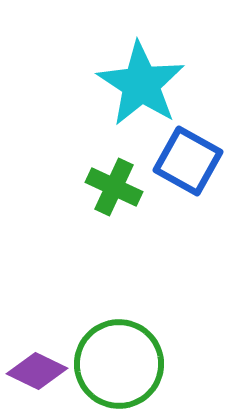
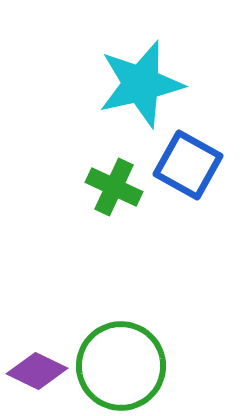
cyan star: rotated 26 degrees clockwise
blue square: moved 4 px down
green circle: moved 2 px right, 2 px down
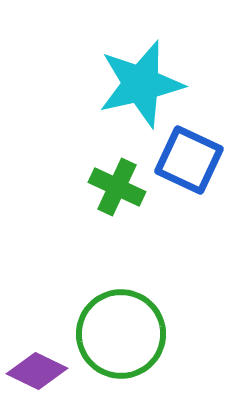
blue square: moved 1 px right, 5 px up; rotated 4 degrees counterclockwise
green cross: moved 3 px right
green circle: moved 32 px up
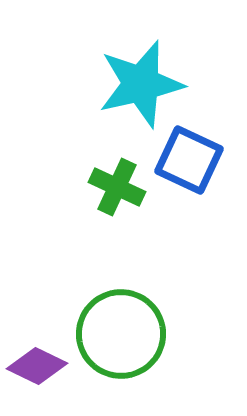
purple diamond: moved 5 px up
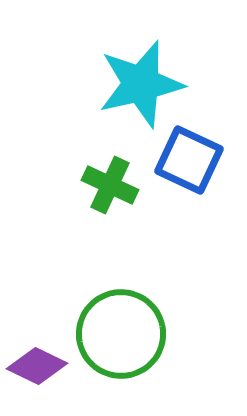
green cross: moved 7 px left, 2 px up
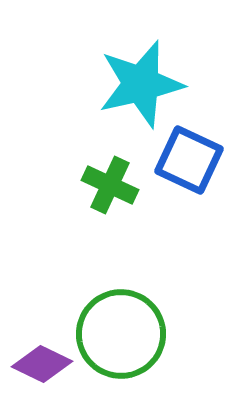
purple diamond: moved 5 px right, 2 px up
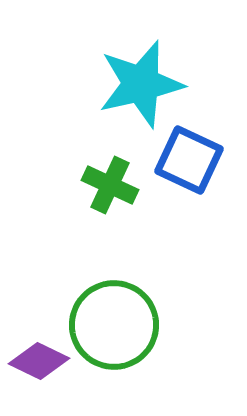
green circle: moved 7 px left, 9 px up
purple diamond: moved 3 px left, 3 px up
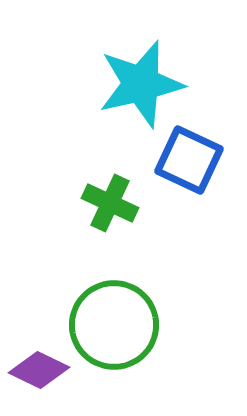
green cross: moved 18 px down
purple diamond: moved 9 px down
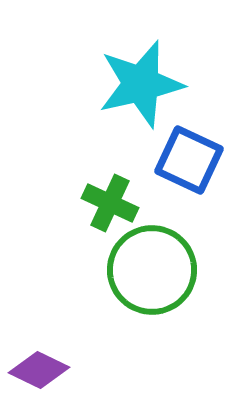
green circle: moved 38 px right, 55 px up
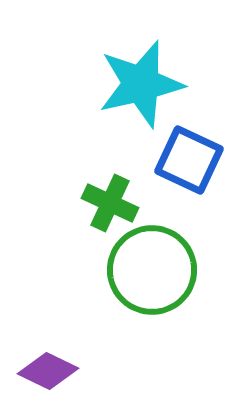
purple diamond: moved 9 px right, 1 px down
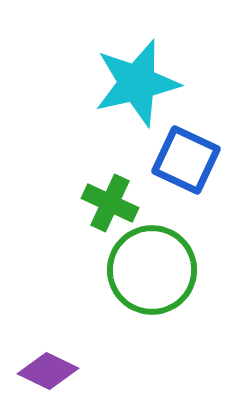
cyan star: moved 4 px left, 1 px up
blue square: moved 3 px left
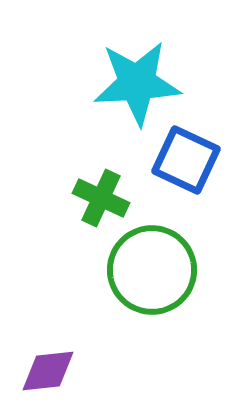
cyan star: rotated 10 degrees clockwise
green cross: moved 9 px left, 5 px up
purple diamond: rotated 32 degrees counterclockwise
